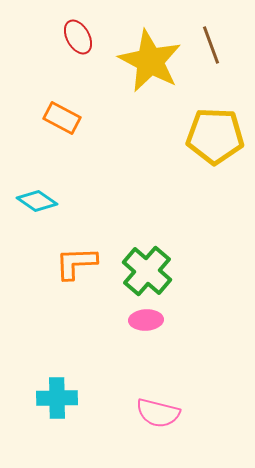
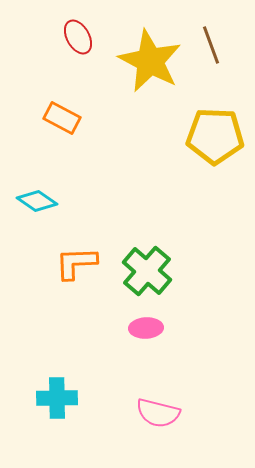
pink ellipse: moved 8 px down
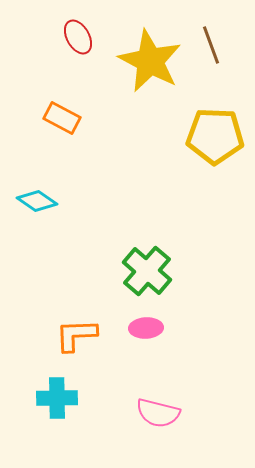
orange L-shape: moved 72 px down
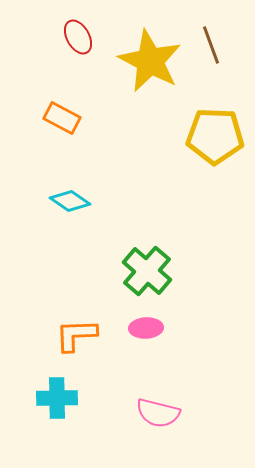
cyan diamond: moved 33 px right
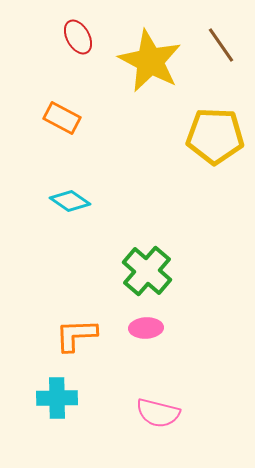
brown line: moved 10 px right; rotated 15 degrees counterclockwise
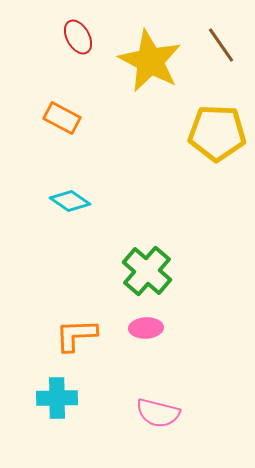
yellow pentagon: moved 2 px right, 3 px up
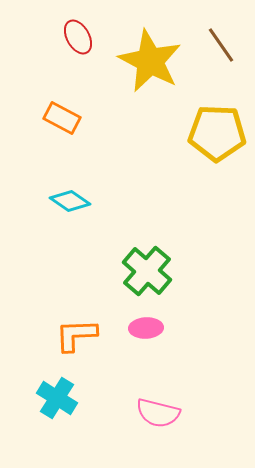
cyan cross: rotated 33 degrees clockwise
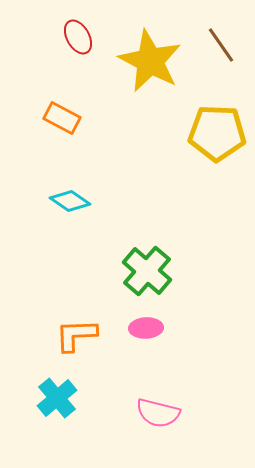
cyan cross: rotated 18 degrees clockwise
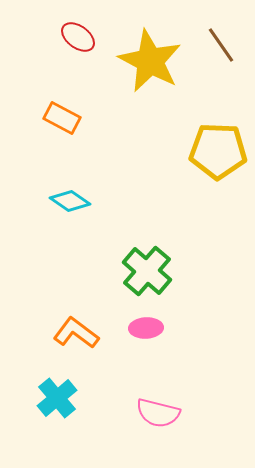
red ellipse: rotated 24 degrees counterclockwise
yellow pentagon: moved 1 px right, 18 px down
orange L-shape: moved 2 px up; rotated 39 degrees clockwise
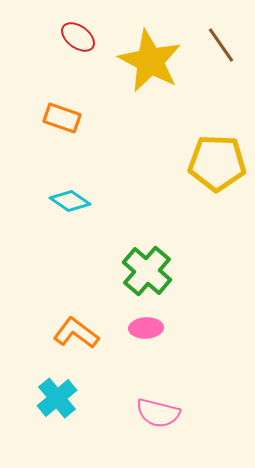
orange rectangle: rotated 9 degrees counterclockwise
yellow pentagon: moved 1 px left, 12 px down
